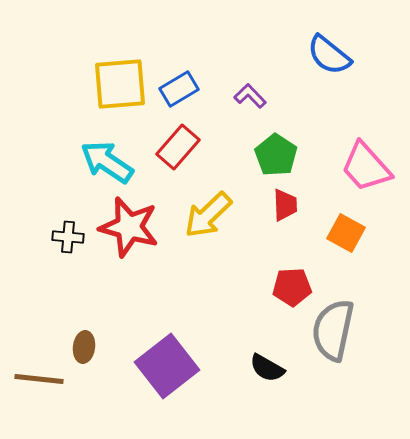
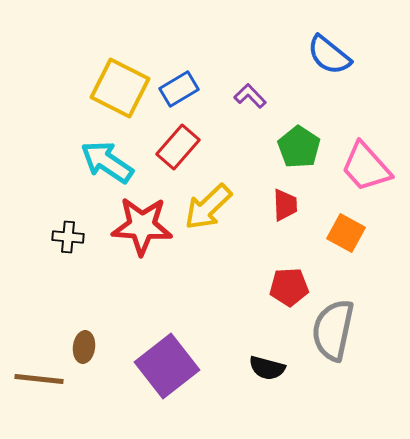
yellow square: moved 4 px down; rotated 32 degrees clockwise
green pentagon: moved 23 px right, 8 px up
yellow arrow: moved 8 px up
red star: moved 13 px right, 1 px up; rotated 12 degrees counterclockwise
red pentagon: moved 3 px left
black semicircle: rotated 15 degrees counterclockwise
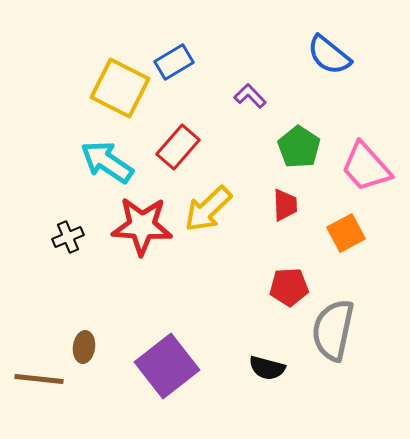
blue rectangle: moved 5 px left, 27 px up
yellow arrow: moved 2 px down
orange square: rotated 33 degrees clockwise
black cross: rotated 28 degrees counterclockwise
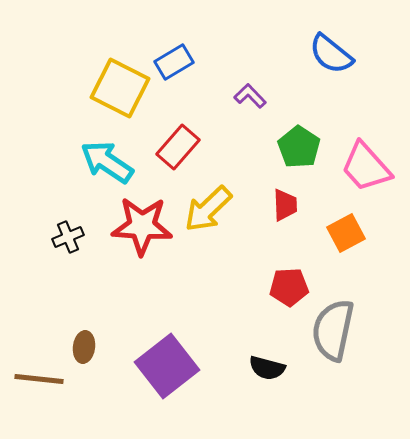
blue semicircle: moved 2 px right, 1 px up
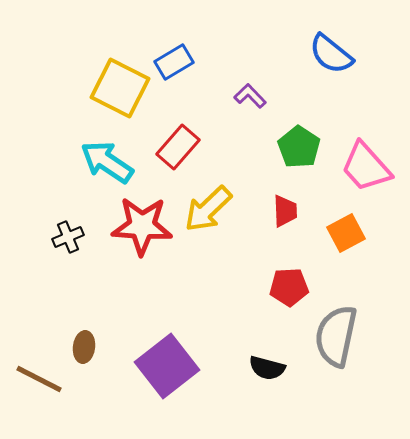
red trapezoid: moved 6 px down
gray semicircle: moved 3 px right, 6 px down
brown line: rotated 21 degrees clockwise
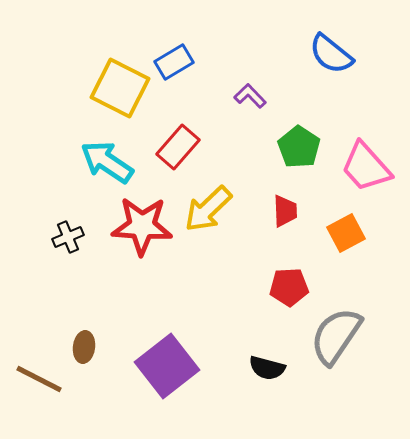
gray semicircle: rotated 22 degrees clockwise
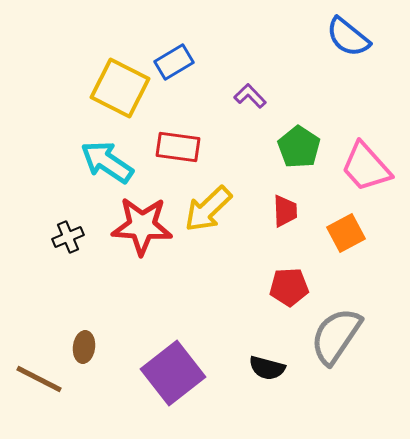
blue semicircle: moved 17 px right, 17 px up
red rectangle: rotated 57 degrees clockwise
purple square: moved 6 px right, 7 px down
